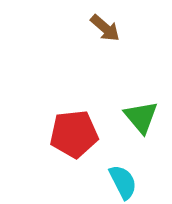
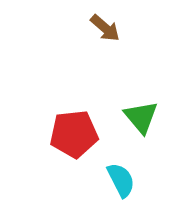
cyan semicircle: moved 2 px left, 2 px up
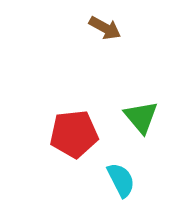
brown arrow: rotated 12 degrees counterclockwise
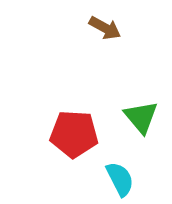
red pentagon: rotated 9 degrees clockwise
cyan semicircle: moved 1 px left, 1 px up
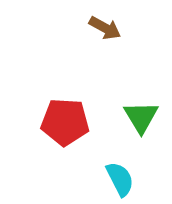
green triangle: rotated 9 degrees clockwise
red pentagon: moved 9 px left, 12 px up
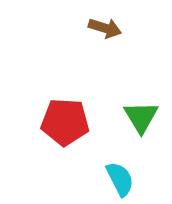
brown arrow: rotated 12 degrees counterclockwise
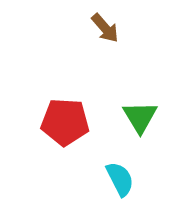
brown arrow: rotated 32 degrees clockwise
green triangle: moved 1 px left
